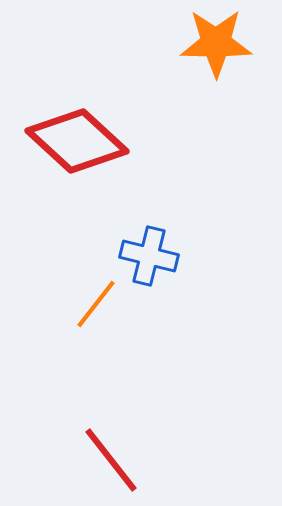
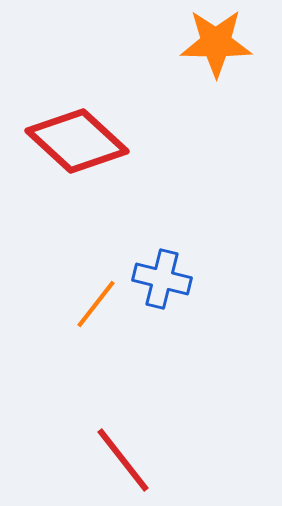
blue cross: moved 13 px right, 23 px down
red line: moved 12 px right
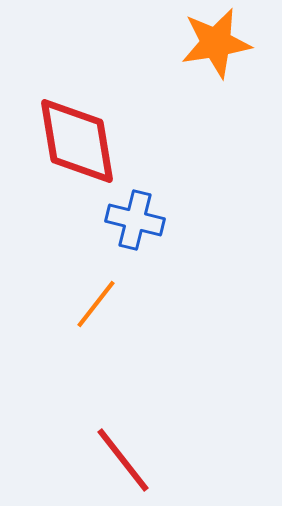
orange star: rotated 10 degrees counterclockwise
red diamond: rotated 38 degrees clockwise
blue cross: moved 27 px left, 59 px up
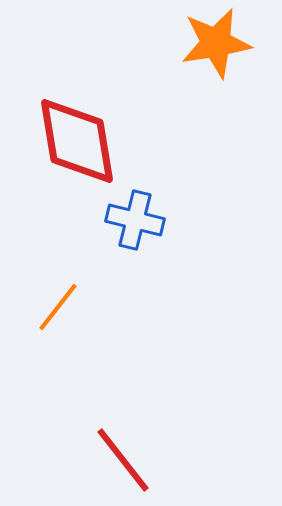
orange line: moved 38 px left, 3 px down
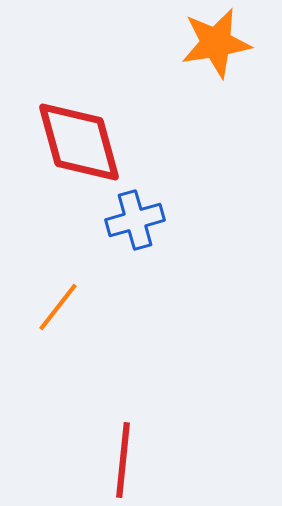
red diamond: moved 2 px right, 1 px down; rotated 6 degrees counterclockwise
blue cross: rotated 30 degrees counterclockwise
red line: rotated 44 degrees clockwise
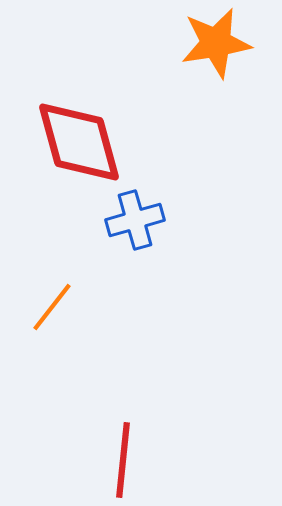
orange line: moved 6 px left
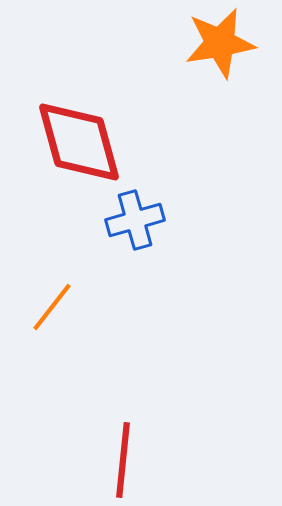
orange star: moved 4 px right
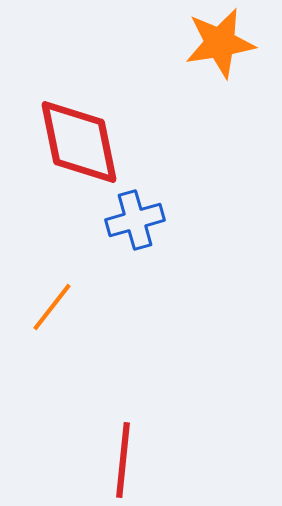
red diamond: rotated 4 degrees clockwise
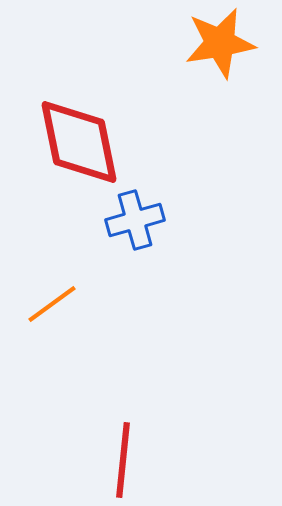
orange line: moved 3 px up; rotated 16 degrees clockwise
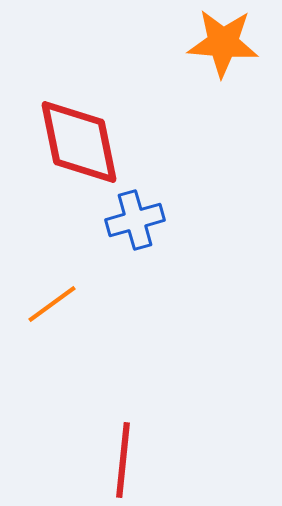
orange star: moved 3 px right; rotated 14 degrees clockwise
